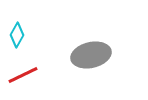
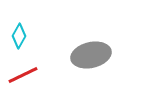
cyan diamond: moved 2 px right, 1 px down
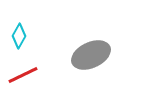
gray ellipse: rotated 12 degrees counterclockwise
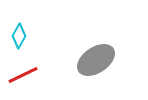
gray ellipse: moved 5 px right, 5 px down; rotated 9 degrees counterclockwise
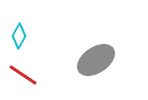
red line: rotated 60 degrees clockwise
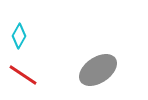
gray ellipse: moved 2 px right, 10 px down
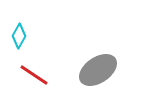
red line: moved 11 px right
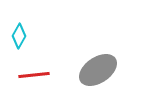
red line: rotated 40 degrees counterclockwise
